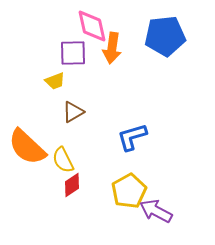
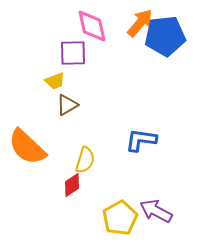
orange arrow: moved 28 px right, 25 px up; rotated 148 degrees counterclockwise
brown triangle: moved 6 px left, 7 px up
blue L-shape: moved 9 px right, 3 px down; rotated 24 degrees clockwise
yellow semicircle: moved 22 px right; rotated 136 degrees counterclockwise
yellow pentagon: moved 9 px left, 27 px down
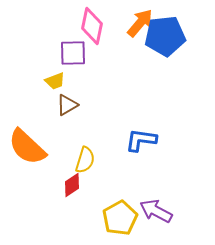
pink diamond: rotated 24 degrees clockwise
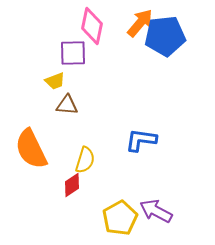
brown triangle: rotated 35 degrees clockwise
orange semicircle: moved 4 px right, 2 px down; rotated 21 degrees clockwise
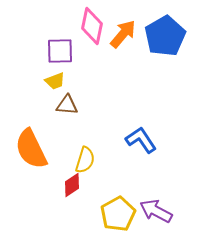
orange arrow: moved 17 px left, 11 px down
blue pentagon: rotated 24 degrees counterclockwise
purple square: moved 13 px left, 2 px up
blue L-shape: rotated 48 degrees clockwise
yellow pentagon: moved 2 px left, 4 px up
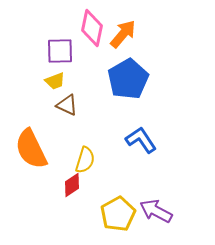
pink diamond: moved 2 px down
blue pentagon: moved 37 px left, 43 px down
brown triangle: rotated 20 degrees clockwise
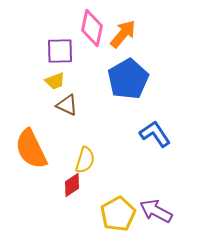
blue L-shape: moved 14 px right, 6 px up
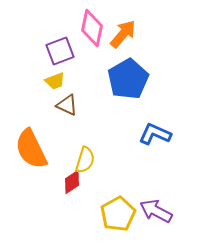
purple square: rotated 20 degrees counterclockwise
blue L-shape: rotated 32 degrees counterclockwise
red diamond: moved 3 px up
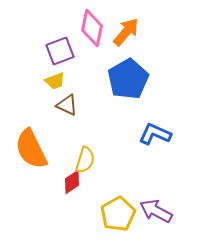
orange arrow: moved 3 px right, 2 px up
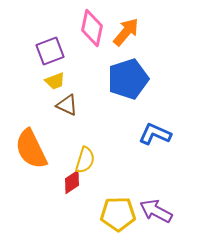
purple square: moved 10 px left
blue pentagon: rotated 12 degrees clockwise
yellow pentagon: rotated 28 degrees clockwise
